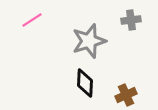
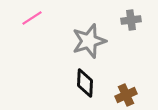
pink line: moved 2 px up
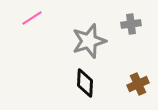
gray cross: moved 4 px down
brown cross: moved 12 px right, 11 px up
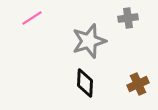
gray cross: moved 3 px left, 6 px up
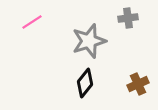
pink line: moved 4 px down
black diamond: rotated 36 degrees clockwise
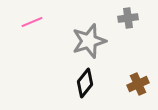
pink line: rotated 10 degrees clockwise
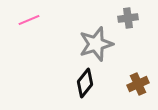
pink line: moved 3 px left, 2 px up
gray star: moved 7 px right, 3 px down
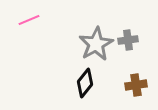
gray cross: moved 22 px down
gray star: rotated 12 degrees counterclockwise
brown cross: moved 2 px left, 1 px down; rotated 15 degrees clockwise
